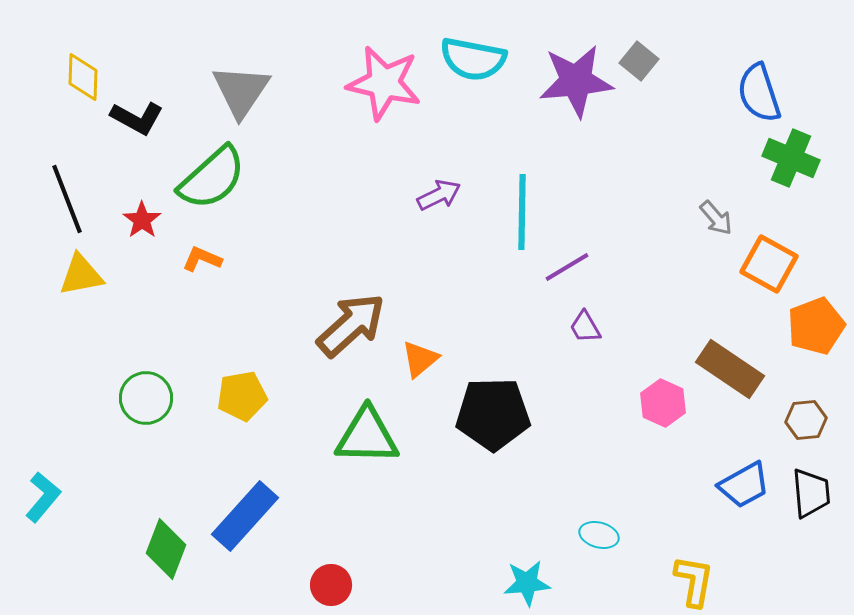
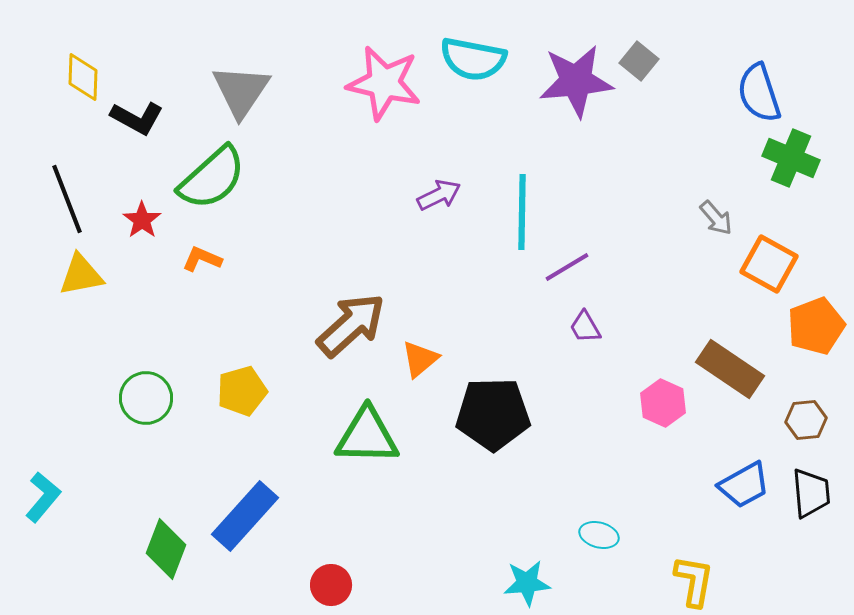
yellow pentagon: moved 5 px up; rotated 6 degrees counterclockwise
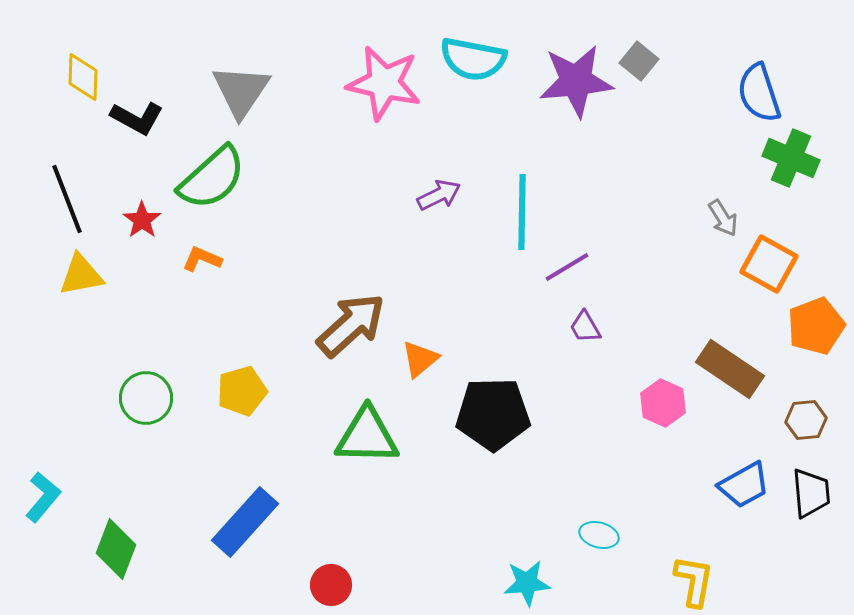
gray arrow: moved 7 px right; rotated 9 degrees clockwise
blue rectangle: moved 6 px down
green diamond: moved 50 px left
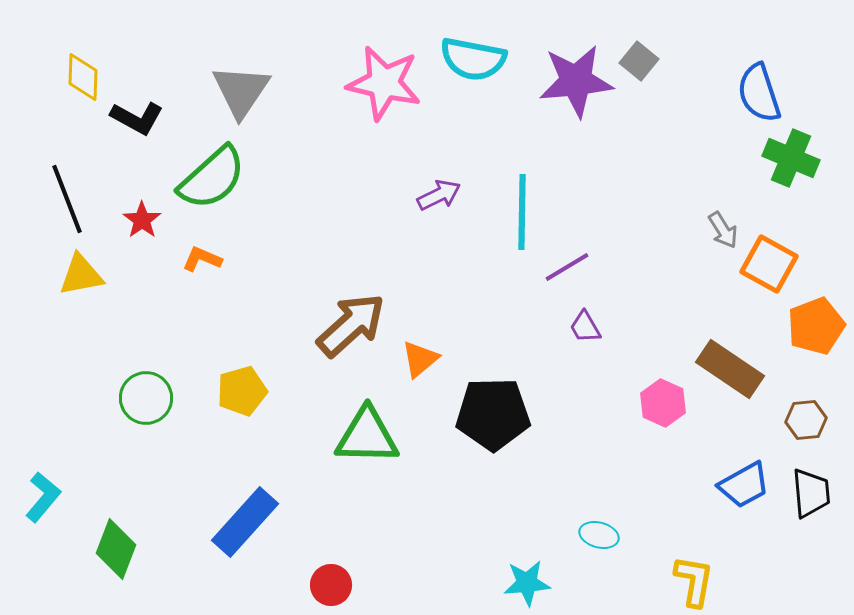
gray arrow: moved 12 px down
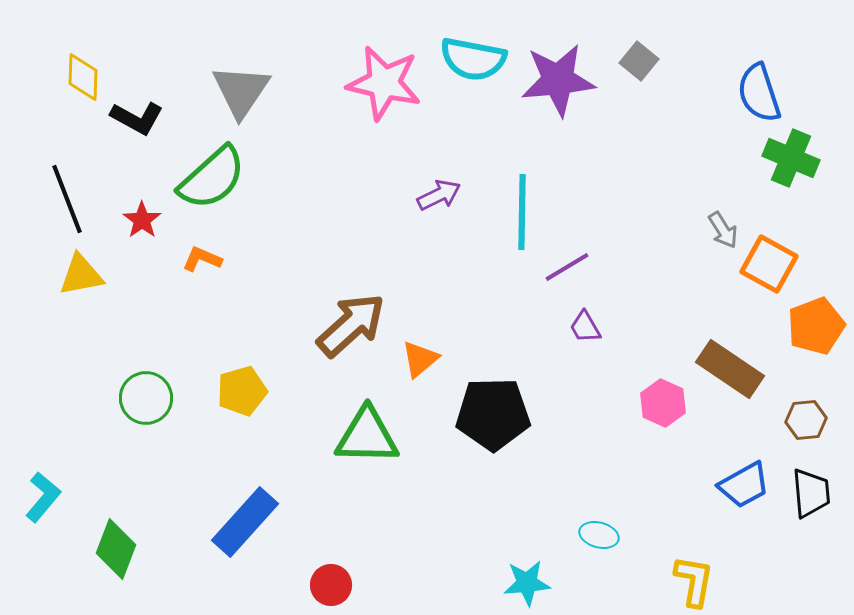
purple star: moved 18 px left, 1 px up
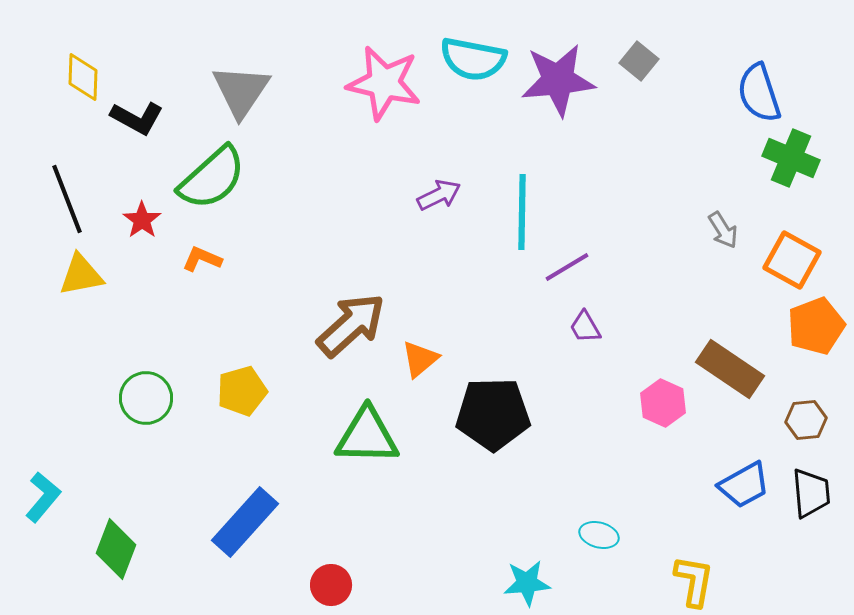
orange square: moved 23 px right, 4 px up
